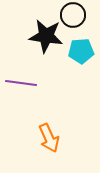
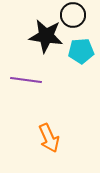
purple line: moved 5 px right, 3 px up
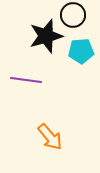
black star: rotated 24 degrees counterclockwise
orange arrow: moved 1 px right, 1 px up; rotated 16 degrees counterclockwise
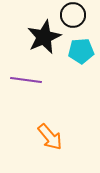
black star: moved 2 px left, 1 px down; rotated 8 degrees counterclockwise
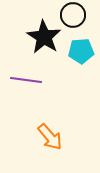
black star: rotated 16 degrees counterclockwise
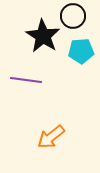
black circle: moved 1 px down
black star: moved 1 px left, 1 px up
orange arrow: moved 1 px right; rotated 92 degrees clockwise
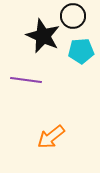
black star: rotated 8 degrees counterclockwise
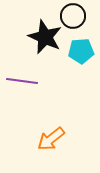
black star: moved 2 px right, 1 px down
purple line: moved 4 px left, 1 px down
orange arrow: moved 2 px down
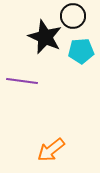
orange arrow: moved 11 px down
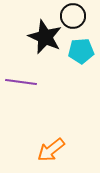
purple line: moved 1 px left, 1 px down
